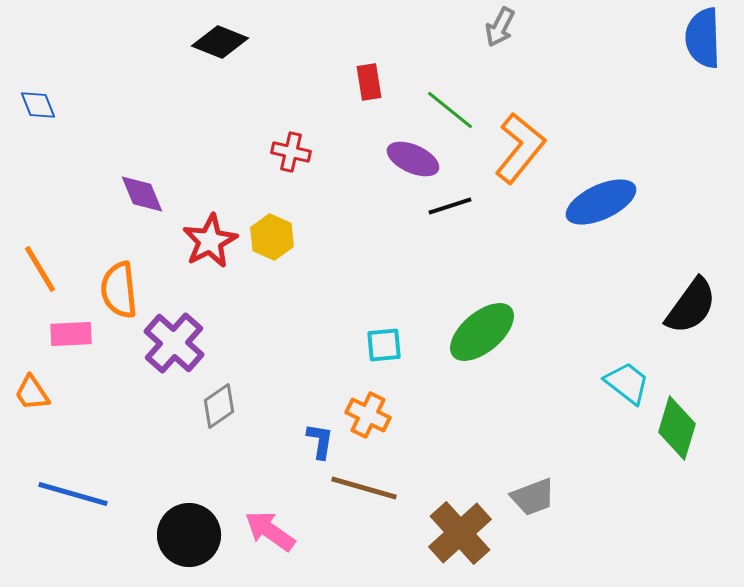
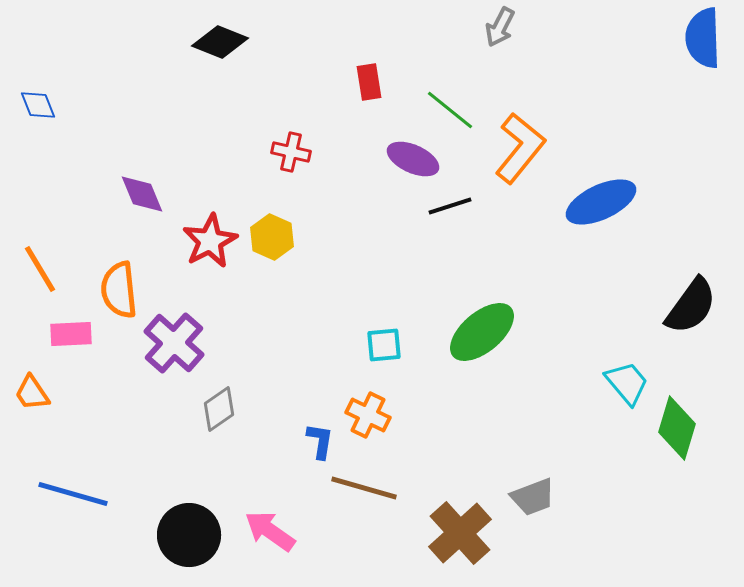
cyan trapezoid: rotated 12 degrees clockwise
gray diamond: moved 3 px down
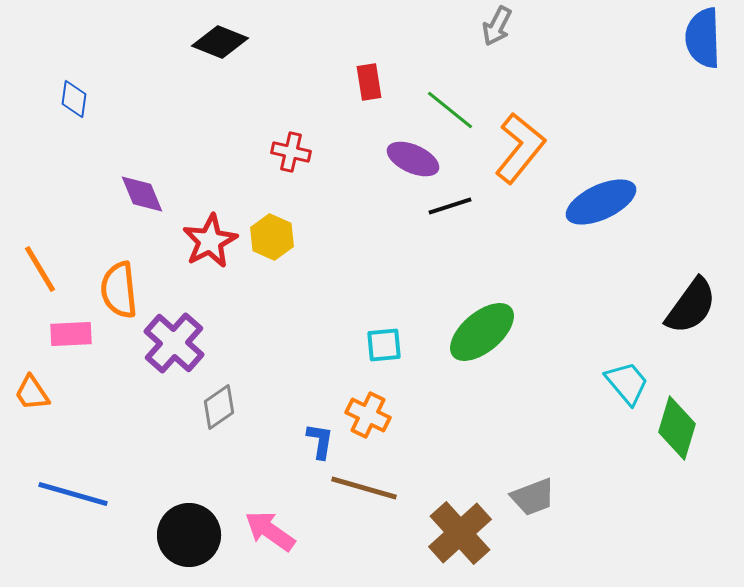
gray arrow: moved 3 px left, 1 px up
blue diamond: moved 36 px right, 6 px up; rotated 30 degrees clockwise
gray diamond: moved 2 px up
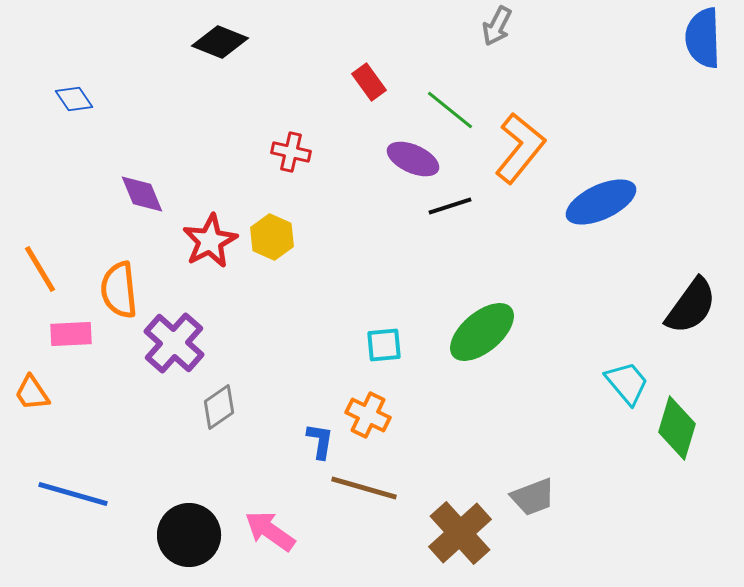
red rectangle: rotated 27 degrees counterclockwise
blue diamond: rotated 42 degrees counterclockwise
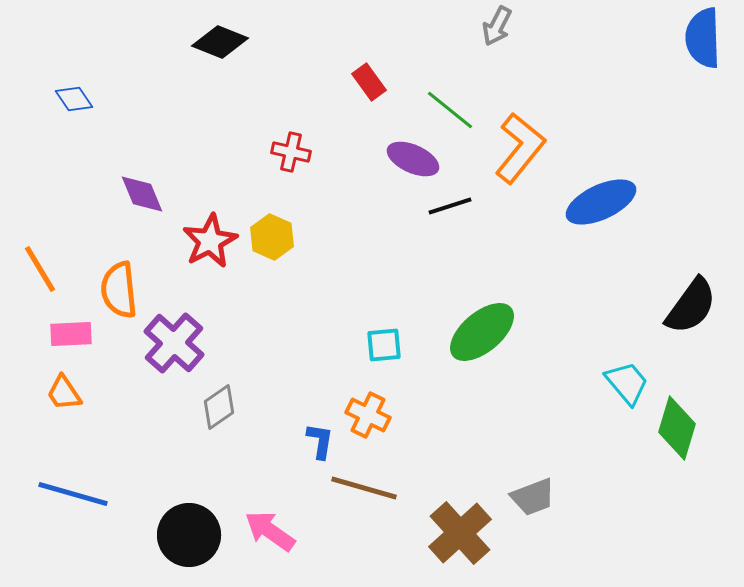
orange trapezoid: moved 32 px right
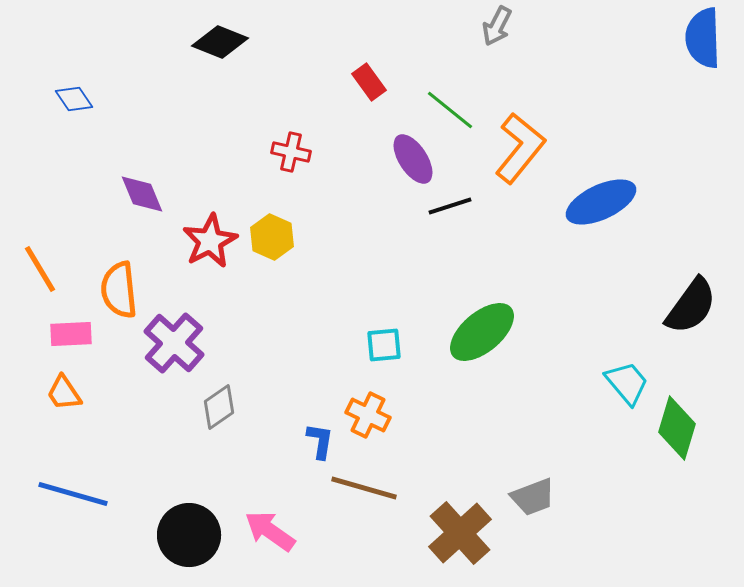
purple ellipse: rotated 33 degrees clockwise
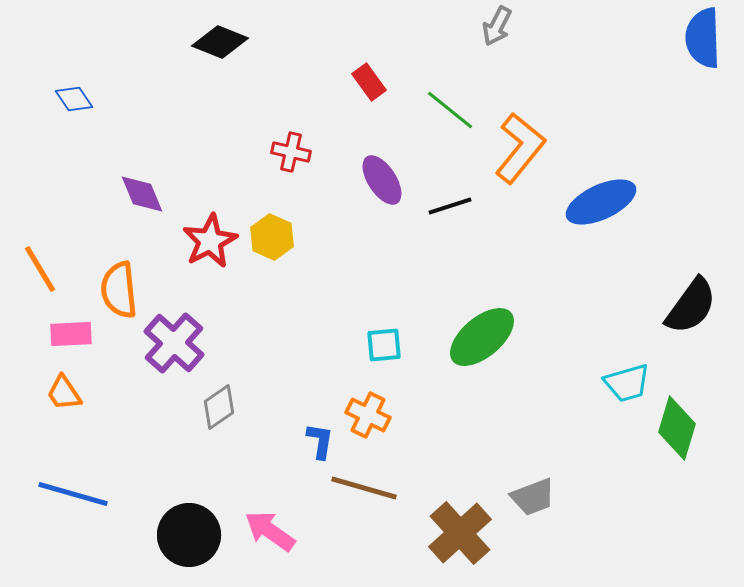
purple ellipse: moved 31 px left, 21 px down
green ellipse: moved 5 px down
cyan trapezoid: rotated 114 degrees clockwise
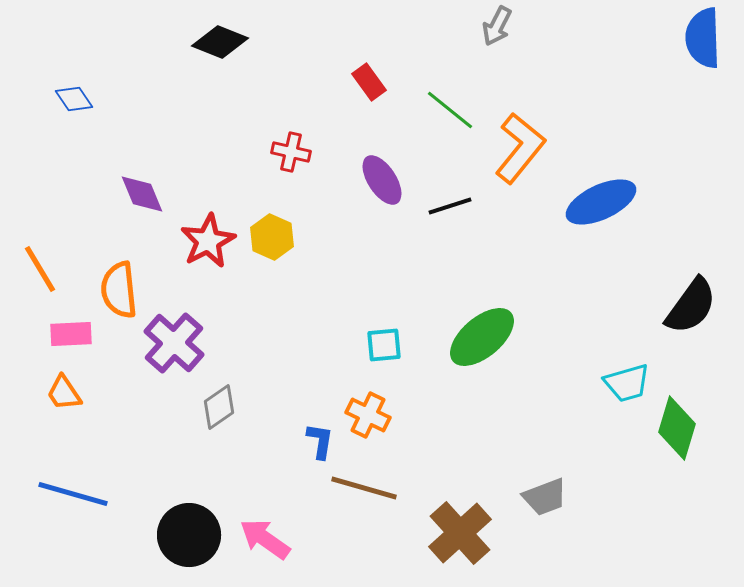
red star: moved 2 px left
gray trapezoid: moved 12 px right
pink arrow: moved 5 px left, 8 px down
